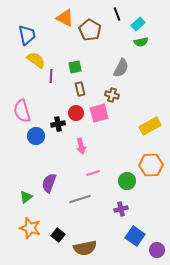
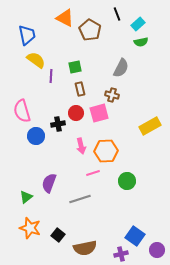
orange hexagon: moved 45 px left, 14 px up
purple cross: moved 45 px down
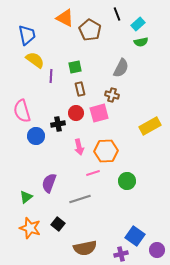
yellow semicircle: moved 1 px left
pink arrow: moved 2 px left, 1 px down
black square: moved 11 px up
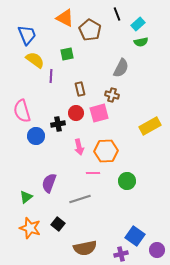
blue trapezoid: rotated 10 degrees counterclockwise
green square: moved 8 px left, 13 px up
pink line: rotated 16 degrees clockwise
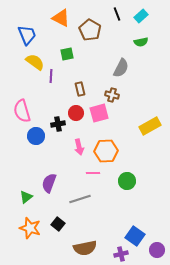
orange triangle: moved 4 px left
cyan rectangle: moved 3 px right, 8 px up
yellow semicircle: moved 2 px down
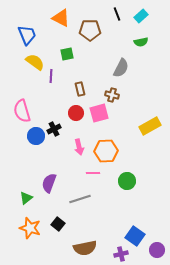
brown pentagon: rotated 30 degrees counterclockwise
black cross: moved 4 px left, 5 px down; rotated 16 degrees counterclockwise
green triangle: moved 1 px down
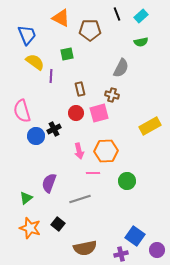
pink arrow: moved 4 px down
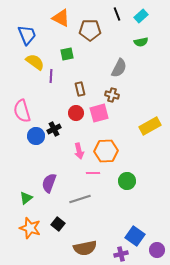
gray semicircle: moved 2 px left
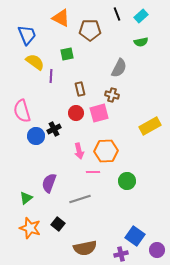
pink line: moved 1 px up
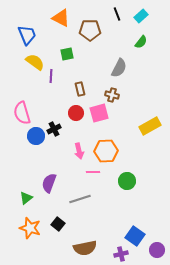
green semicircle: rotated 40 degrees counterclockwise
pink semicircle: moved 2 px down
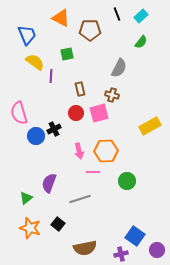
pink semicircle: moved 3 px left
